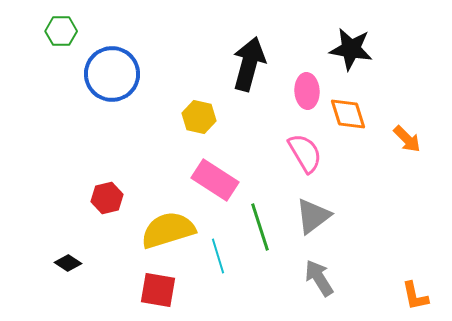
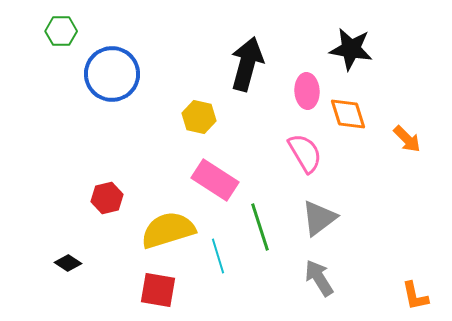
black arrow: moved 2 px left
gray triangle: moved 6 px right, 2 px down
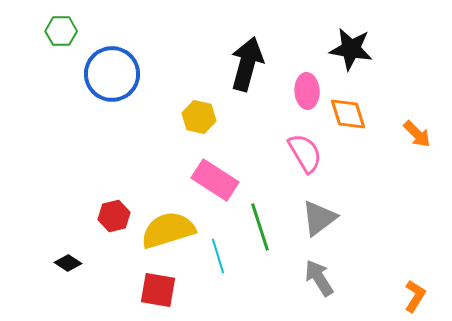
orange arrow: moved 10 px right, 5 px up
red hexagon: moved 7 px right, 18 px down
orange L-shape: rotated 136 degrees counterclockwise
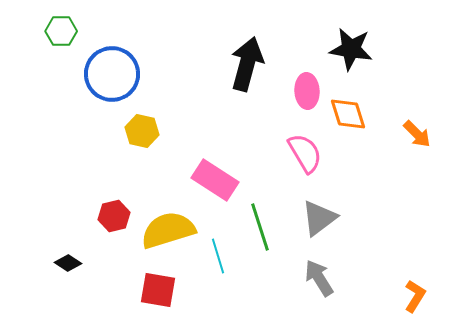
yellow hexagon: moved 57 px left, 14 px down
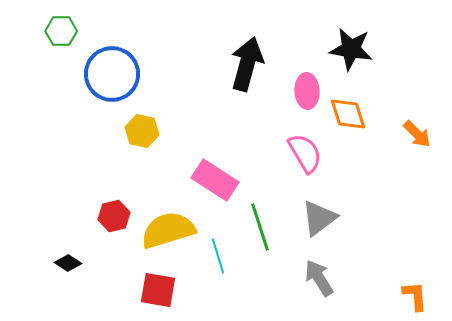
orange L-shape: rotated 36 degrees counterclockwise
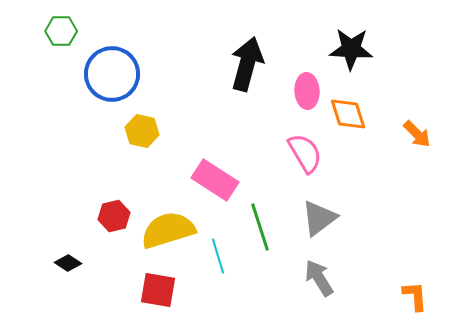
black star: rotated 6 degrees counterclockwise
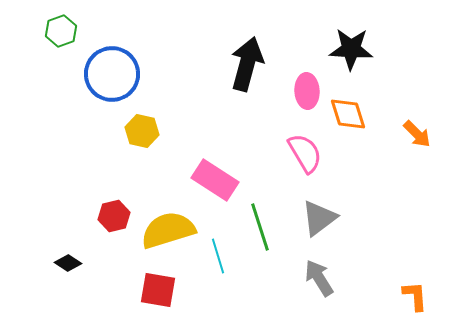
green hexagon: rotated 20 degrees counterclockwise
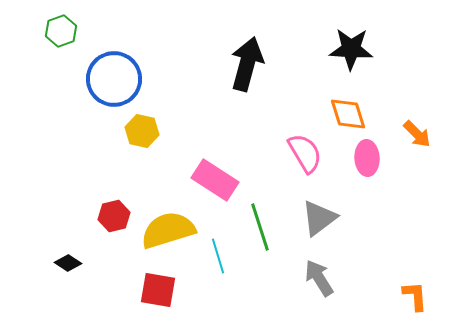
blue circle: moved 2 px right, 5 px down
pink ellipse: moved 60 px right, 67 px down
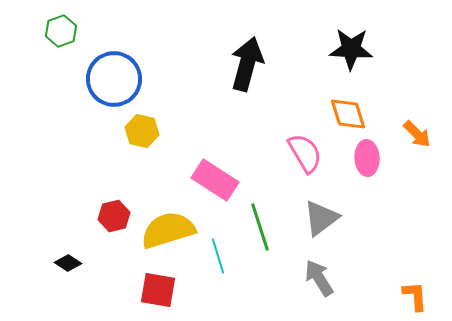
gray triangle: moved 2 px right
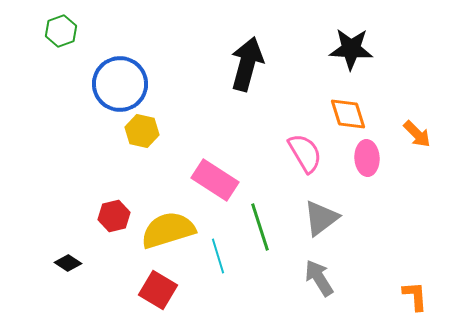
blue circle: moved 6 px right, 5 px down
red square: rotated 21 degrees clockwise
